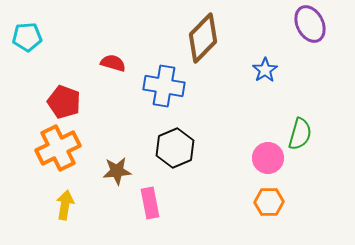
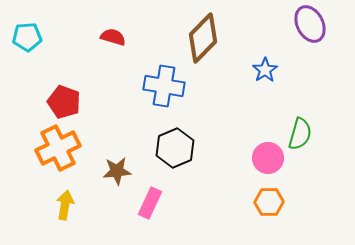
red semicircle: moved 26 px up
pink rectangle: rotated 36 degrees clockwise
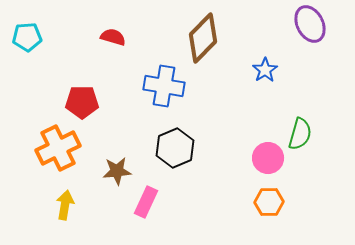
red pentagon: moved 18 px right; rotated 20 degrees counterclockwise
pink rectangle: moved 4 px left, 1 px up
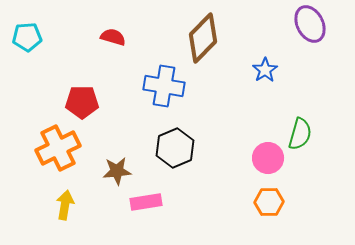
pink rectangle: rotated 56 degrees clockwise
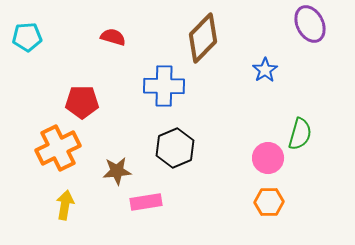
blue cross: rotated 9 degrees counterclockwise
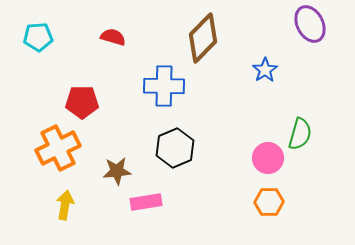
cyan pentagon: moved 11 px right
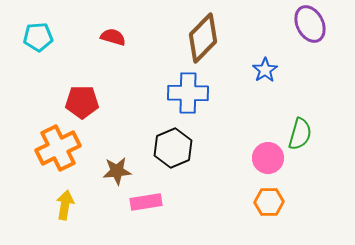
blue cross: moved 24 px right, 7 px down
black hexagon: moved 2 px left
